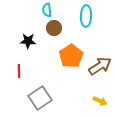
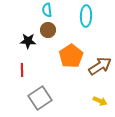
brown circle: moved 6 px left, 2 px down
red line: moved 3 px right, 1 px up
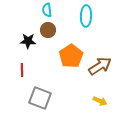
gray square: rotated 35 degrees counterclockwise
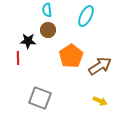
cyan ellipse: rotated 25 degrees clockwise
red line: moved 4 px left, 12 px up
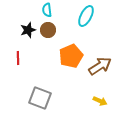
black star: moved 11 px up; rotated 21 degrees counterclockwise
orange pentagon: rotated 10 degrees clockwise
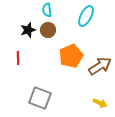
yellow arrow: moved 2 px down
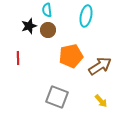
cyan ellipse: rotated 15 degrees counterclockwise
black star: moved 1 px right, 4 px up
orange pentagon: rotated 10 degrees clockwise
gray square: moved 17 px right, 1 px up
yellow arrow: moved 1 px right, 2 px up; rotated 24 degrees clockwise
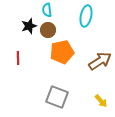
orange pentagon: moved 9 px left, 4 px up
brown arrow: moved 5 px up
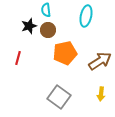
cyan semicircle: moved 1 px left
orange pentagon: moved 3 px right, 1 px down
red line: rotated 16 degrees clockwise
gray square: moved 2 px right; rotated 15 degrees clockwise
yellow arrow: moved 7 px up; rotated 48 degrees clockwise
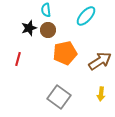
cyan ellipse: rotated 30 degrees clockwise
black star: moved 2 px down
red line: moved 1 px down
